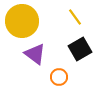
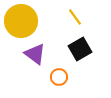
yellow circle: moved 1 px left
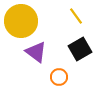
yellow line: moved 1 px right, 1 px up
purple triangle: moved 1 px right, 2 px up
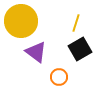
yellow line: moved 7 px down; rotated 54 degrees clockwise
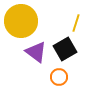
black square: moved 15 px left
